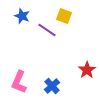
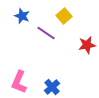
yellow square: rotated 28 degrees clockwise
purple line: moved 1 px left, 3 px down
red star: moved 25 px up; rotated 24 degrees clockwise
blue cross: moved 1 px down
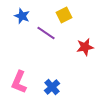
yellow square: moved 1 px up; rotated 14 degrees clockwise
red star: moved 2 px left, 2 px down
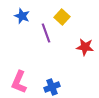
yellow square: moved 2 px left, 2 px down; rotated 21 degrees counterclockwise
purple line: rotated 36 degrees clockwise
red star: rotated 18 degrees clockwise
blue cross: rotated 21 degrees clockwise
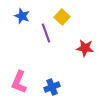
red star: moved 1 px down
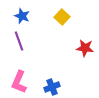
purple line: moved 27 px left, 8 px down
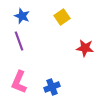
yellow square: rotated 14 degrees clockwise
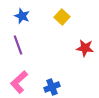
yellow square: rotated 14 degrees counterclockwise
purple line: moved 1 px left, 4 px down
pink L-shape: rotated 25 degrees clockwise
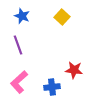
red star: moved 11 px left, 22 px down
blue cross: rotated 14 degrees clockwise
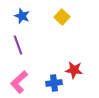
blue cross: moved 2 px right, 4 px up
